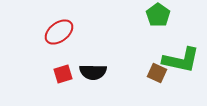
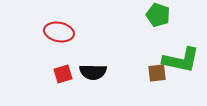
green pentagon: rotated 15 degrees counterclockwise
red ellipse: rotated 48 degrees clockwise
brown square: rotated 30 degrees counterclockwise
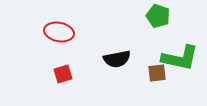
green pentagon: moved 1 px down
green L-shape: moved 1 px left, 2 px up
black semicircle: moved 24 px right, 13 px up; rotated 12 degrees counterclockwise
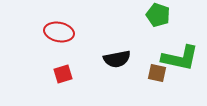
green pentagon: moved 1 px up
brown square: rotated 18 degrees clockwise
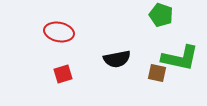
green pentagon: moved 3 px right
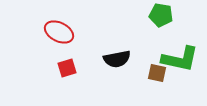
green pentagon: rotated 10 degrees counterclockwise
red ellipse: rotated 16 degrees clockwise
green L-shape: moved 1 px down
red square: moved 4 px right, 6 px up
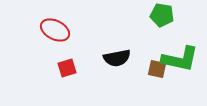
green pentagon: moved 1 px right
red ellipse: moved 4 px left, 2 px up
black semicircle: moved 1 px up
brown square: moved 4 px up
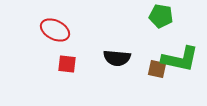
green pentagon: moved 1 px left, 1 px down
black semicircle: rotated 16 degrees clockwise
red square: moved 4 px up; rotated 24 degrees clockwise
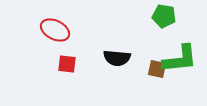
green pentagon: moved 3 px right
green L-shape: rotated 18 degrees counterclockwise
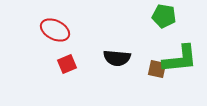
red square: rotated 30 degrees counterclockwise
